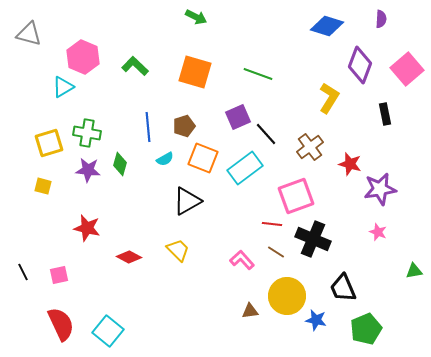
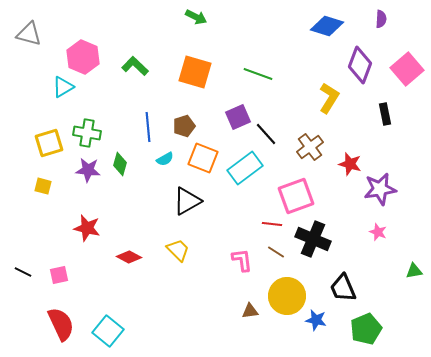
pink L-shape at (242, 260): rotated 35 degrees clockwise
black line at (23, 272): rotated 36 degrees counterclockwise
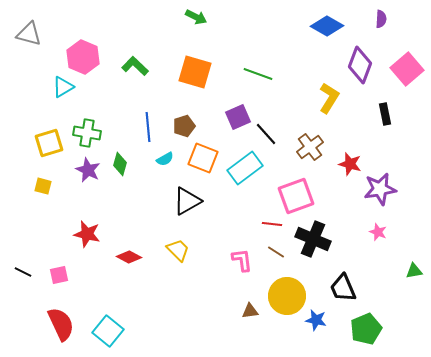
blue diamond at (327, 26): rotated 12 degrees clockwise
purple star at (88, 170): rotated 20 degrees clockwise
red star at (87, 228): moved 6 px down
